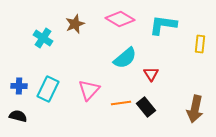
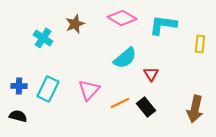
pink diamond: moved 2 px right, 1 px up
orange line: moved 1 px left; rotated 18 degrees counterclockwise
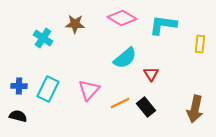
brown star: rotated 24 degrees clockwise
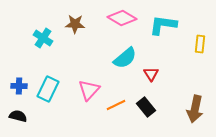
orange line: moved 4 px left, 2 px down
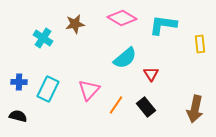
brown star: rotated 12 degrees counterclockwise
yellow rectangle: rotated 12 degrees counterclockwise
blue cross: moved 4 px up
orange line: rotated 30 degrees counterclockwise
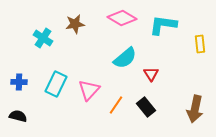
cyan rectangle: moved 8 px right, 5 px up
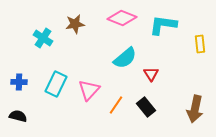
pink diamond: rotated 8 degrees counterclockwise
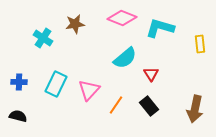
cyan L-shape: moved 3 px left, 3 px down; rotated 8 degrees clockwise
black rectangle: moved 3 px right, 1 px up
